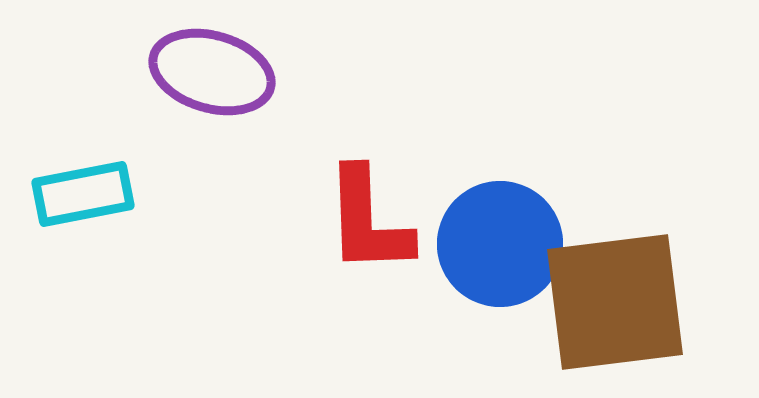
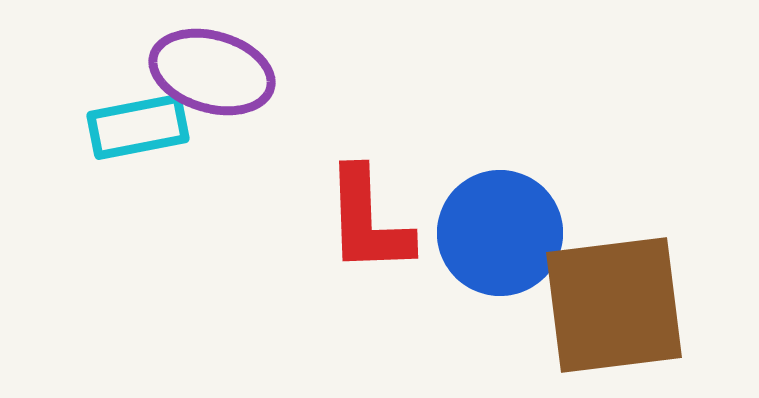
cyan rectangle: moved 55 px right, 67 px up
blue circle: moved 11 px up
brown square: moved 1 px left, 3 px down
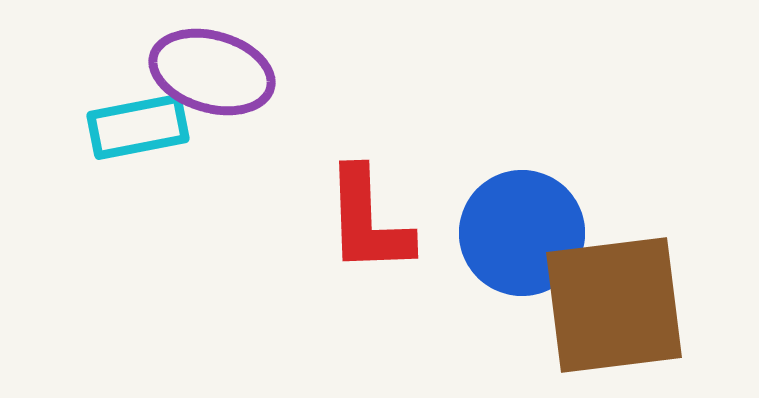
blue circle: moved 22 px right
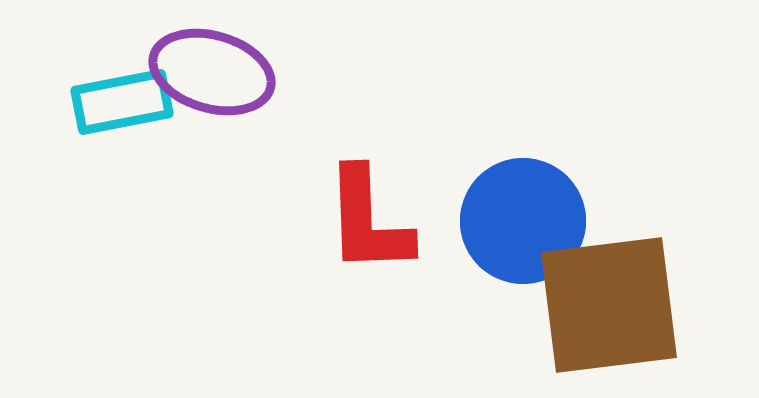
cyan rectangle: moved 16 px left, 25 px up
blue circle: moved 1 px right, 12 px up
brown square: moved 5 px left
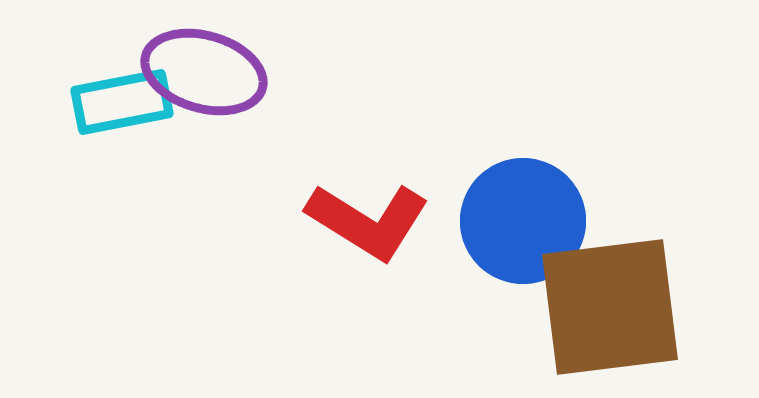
purple ellipse: moved 8 px left
red L-shape: rotated 56 degrees counterclockwise
brown square: moved 1 px right, 2 px down
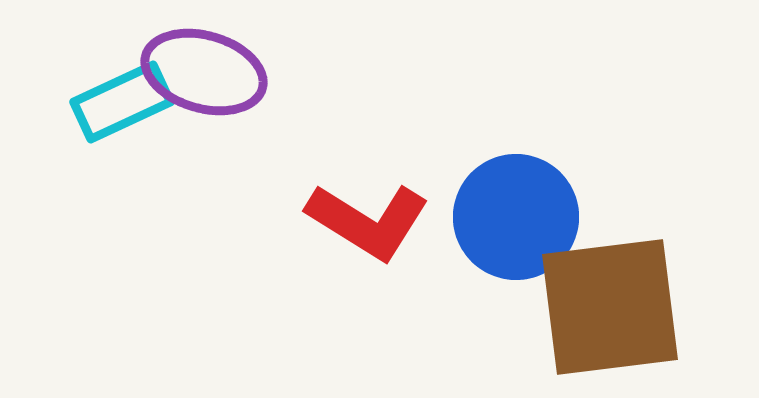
cyan rectangle: rotated 14 degrees counterclockwise
blue circle: moved 7 px left, 4 px up
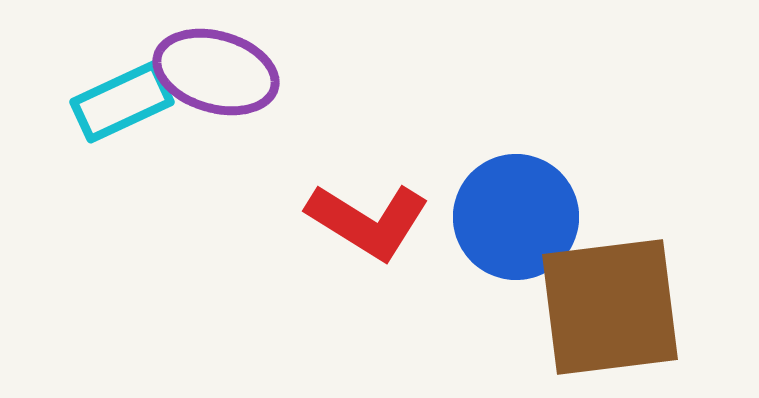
purple ellipse: moved 12 px right
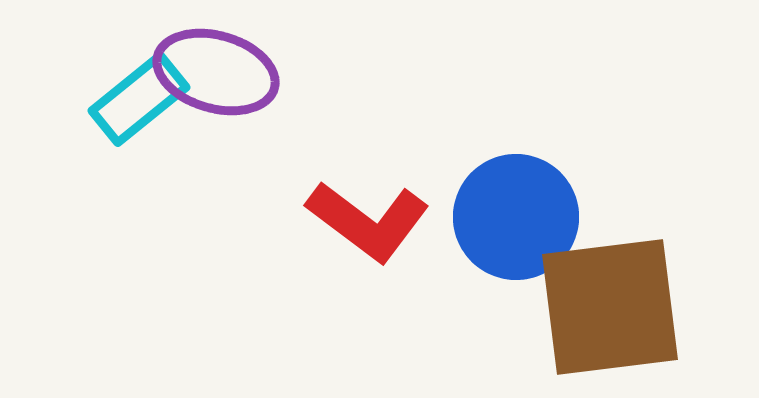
cyan rectangle: moved 17 px right, 3 px up; rotated 14 degrees counterclockwise
red L-shape: rotated 5 degrees clockwise
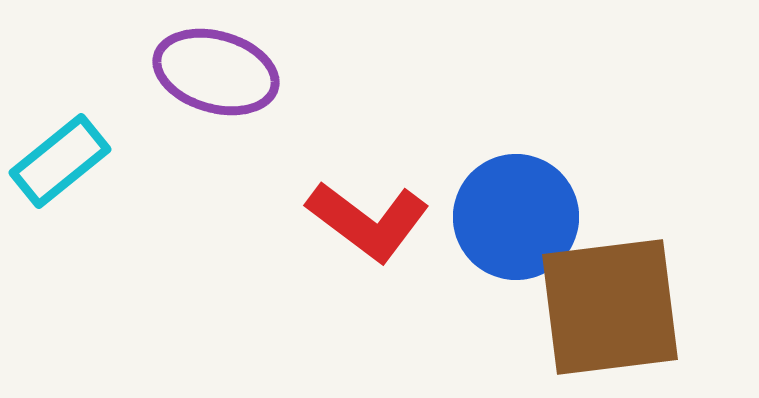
cyan rectangle: moved 79 px left, 62 px down
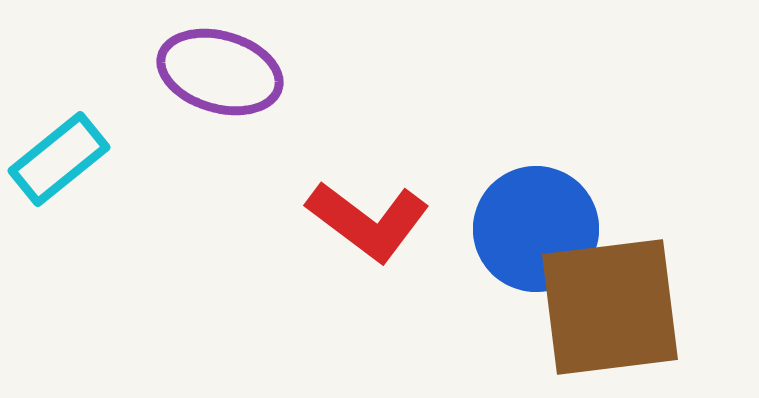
purple ellipse: moved 4 px right
cyan rectangle: moved 1 px left, 2 px up
blue circle: moved 20 px right, 12 px down
